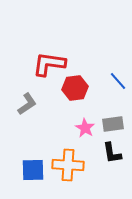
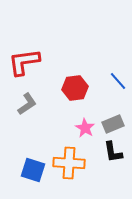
red L-shape: moved 25 px left, 2 px up; rotated 16 degrees counterclockwise
gray rectangle: rotated 15 degrees counterclockwise
black L-shape: moved 1 px right, 1 px up
orange cross: moved 1 px right, 2 px up
blue square: rotated 20 degrees clockwise
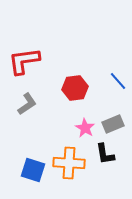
red L-shape: moved 1 px up
black L-shape: moved 8 px left, 2 px down
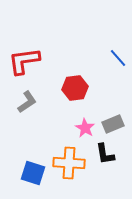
blue line: moved 23 px up
gray L-shape: moved 2 px up
blue square: moved 3 px down
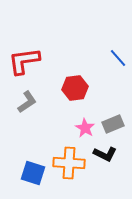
black L-shape: rotated 55 degrees counterclockwise
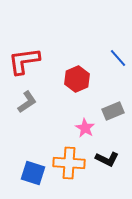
red hexagon: moved 2 px right, 9 px up; rotated 15 degrees counterclockwise
gray rectangle: moved 13 px up
black L-shape: moved 2 px right, 5 px down
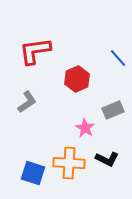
red L-shape: moved 11 px right, 10 px up
gray rectangle: moved 1 px up
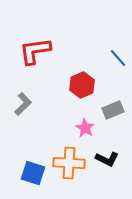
red hexagon: moved 5 px right, 6 px down
gray L-shape: moved 4 px left, 2 px down; rotated 10 degrees counterclockwise
